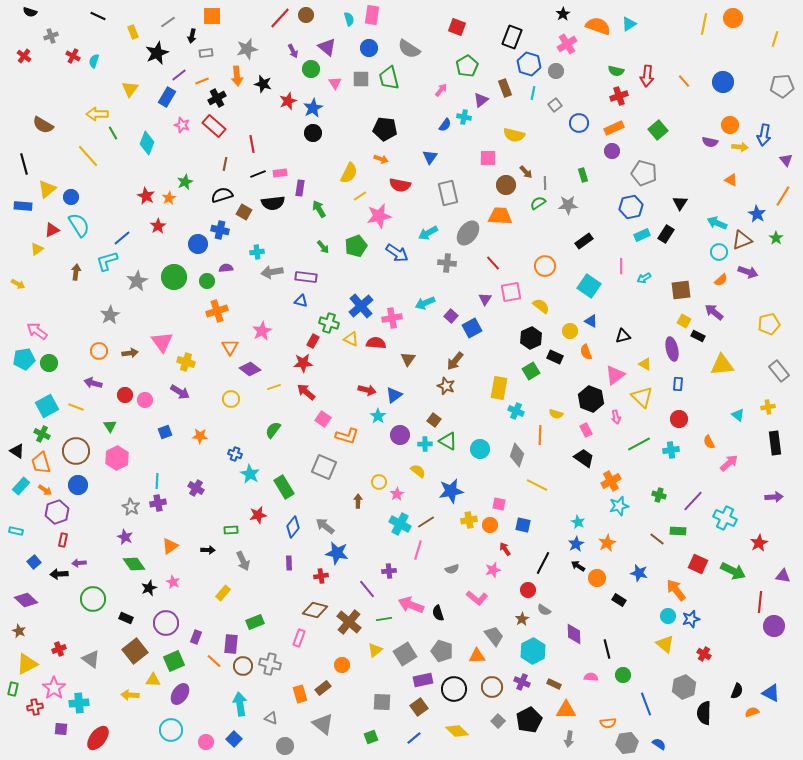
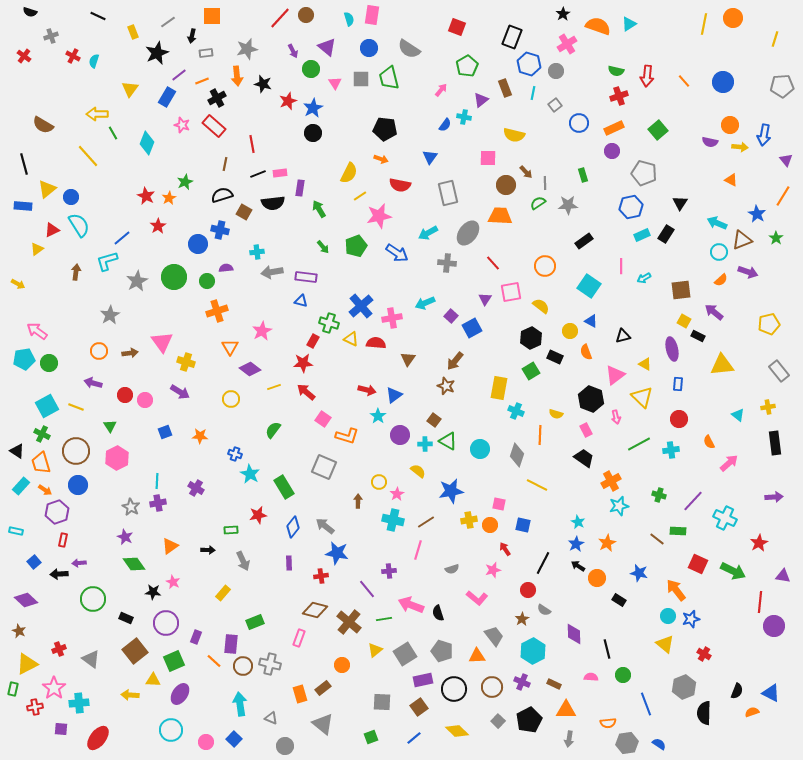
cyan cross at (400, 524): moved 7 px left, 4 px up; rotated 15 degrees counterclockwise
black star at (149, 588): moved 4 px right, 4 px down; rotated 28 degrees clockwise
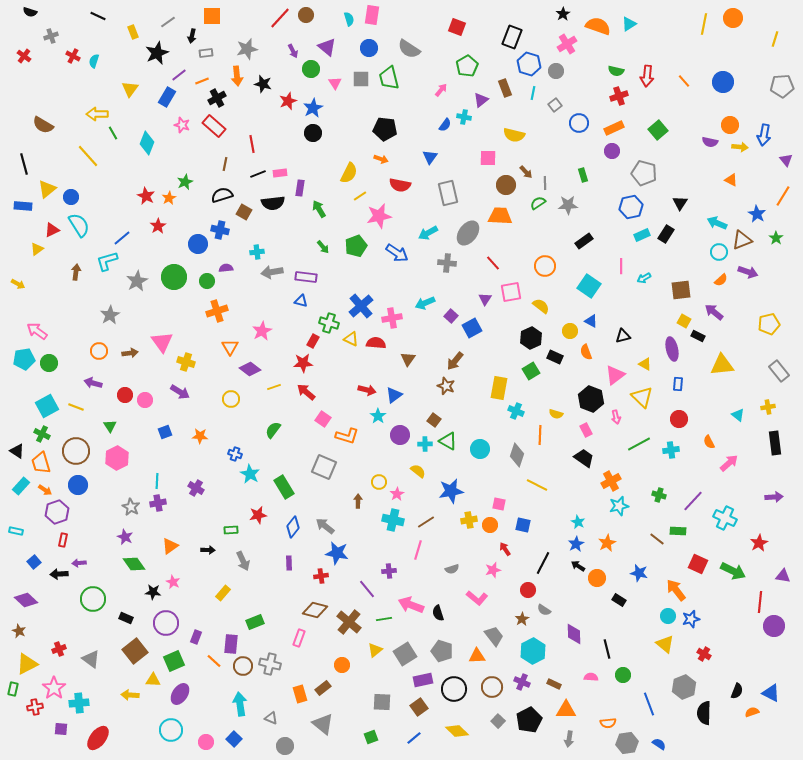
blue line at (646, 704): moved 3 px right
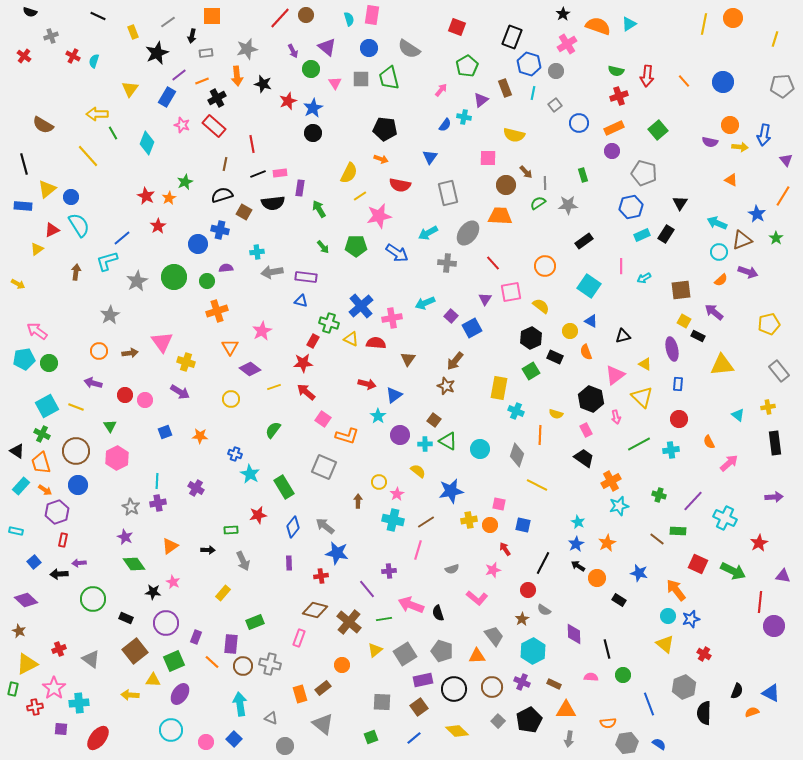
green pentagon at (356, 246): rotated 20 degrees clockwise
red arrow at (367, 390): moved 6 px up
orange line at (214, 661): moved 2 px left, 1 px down
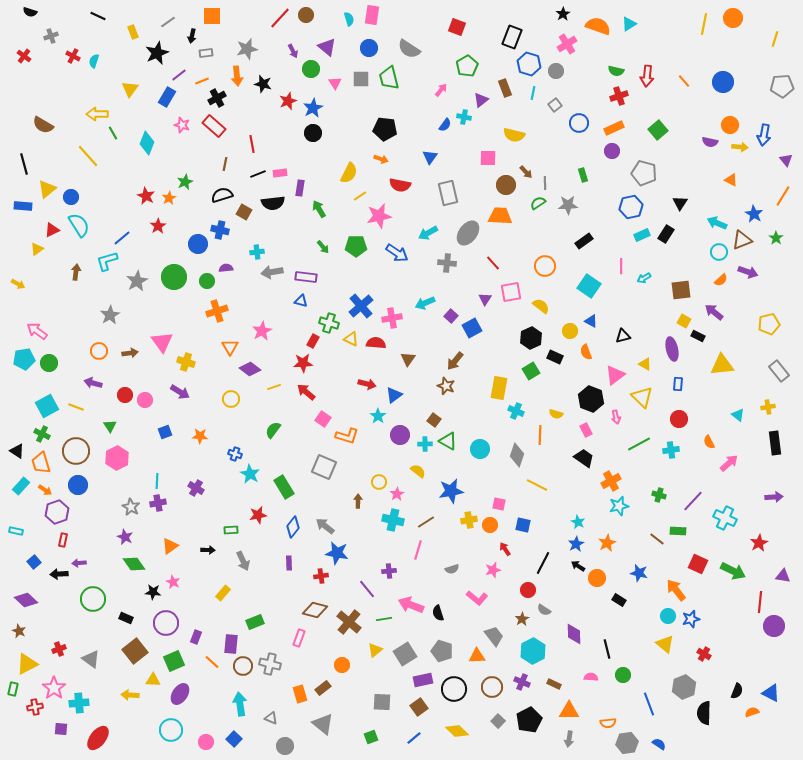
blue star at (757, 214): moved 3 px left
orange triangle at (566, 710): moved 3 px right, 1 px down
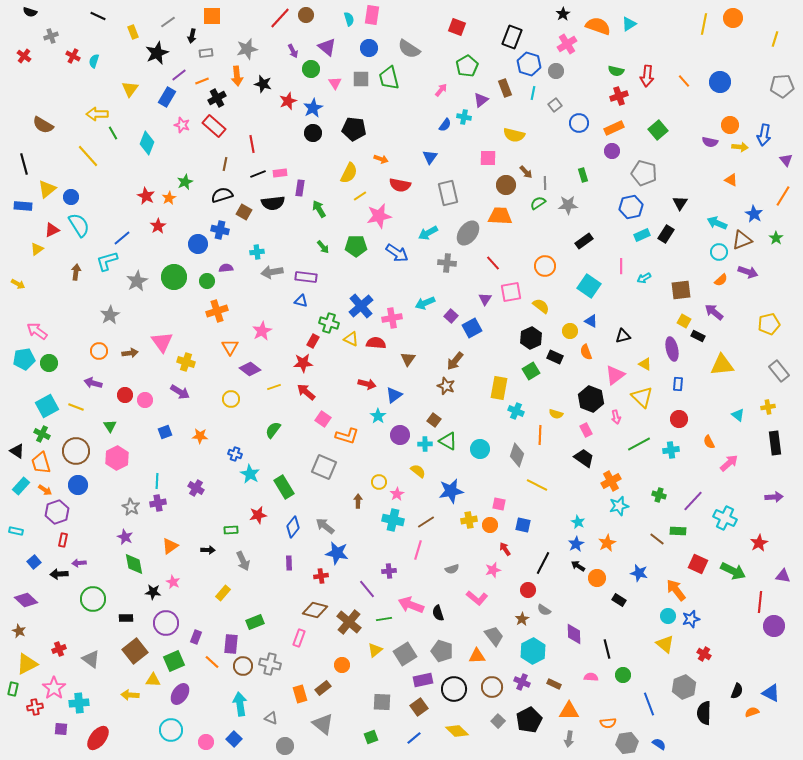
blue circle at (723, 82): moved 3 px left
black pentagon at (385, 129): moved 31 px left
green diamond at (134, 564): rotated 25 degrees clockwise
black rectangle at (126, 618): rotated 24 degrees counterclockwise
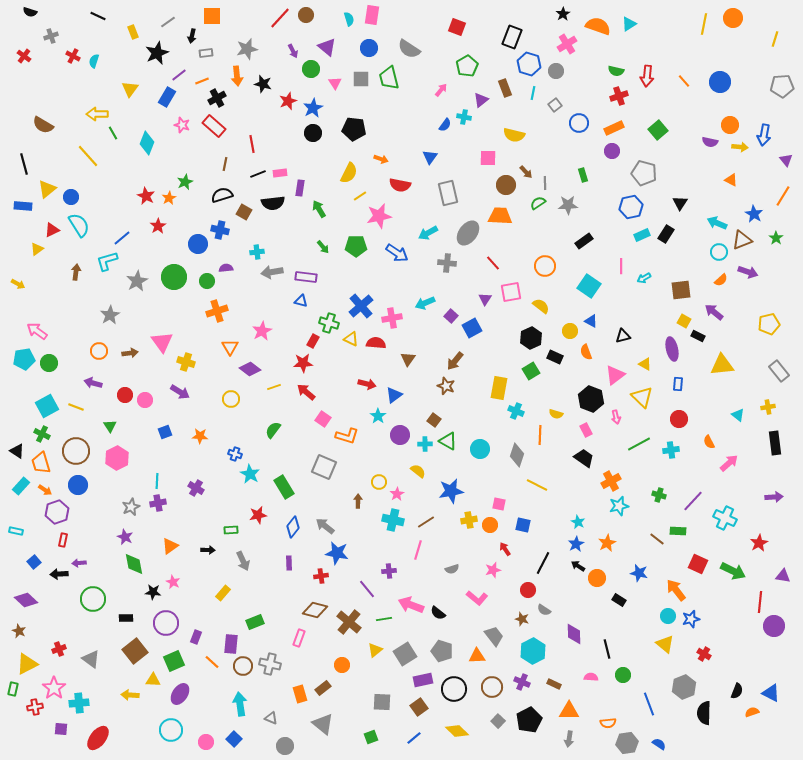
gray star at (131, 507): rotated 18 degrees clockwise
black semicircle at (438, 613): rotated 35 degrees counterclockwise
brown star at (522, 619): rotated 24 degrees counterclockwise
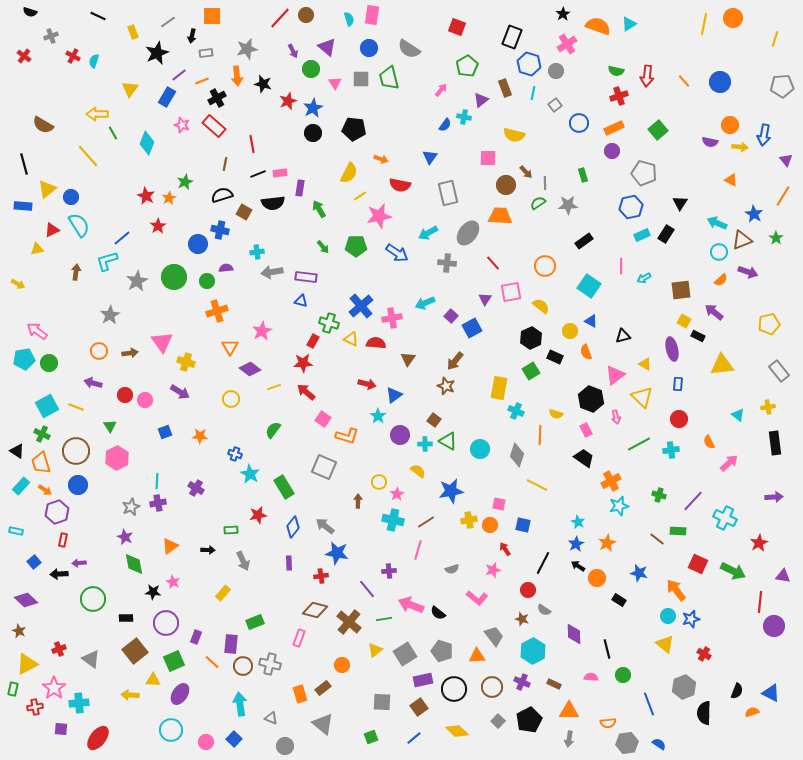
yellow triangle at (37, 249): rotated 24 degrees clockwise
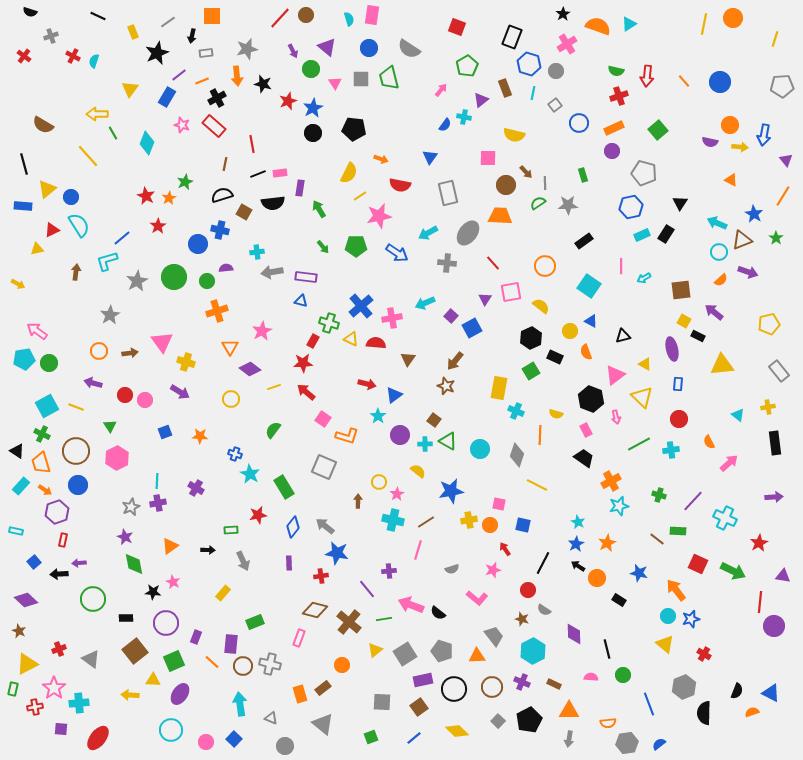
blue semicircle at (659, 744): rotated 72 degrees counterclockwise
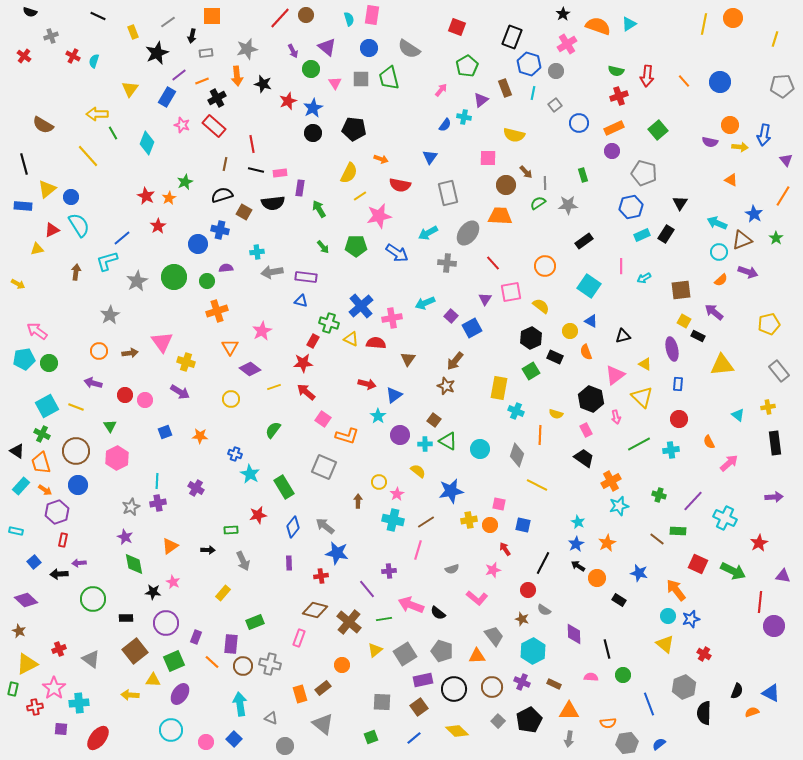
black line at (258, 174): moved 2 px left, 4 px up; rotated 35 degrees clockwise
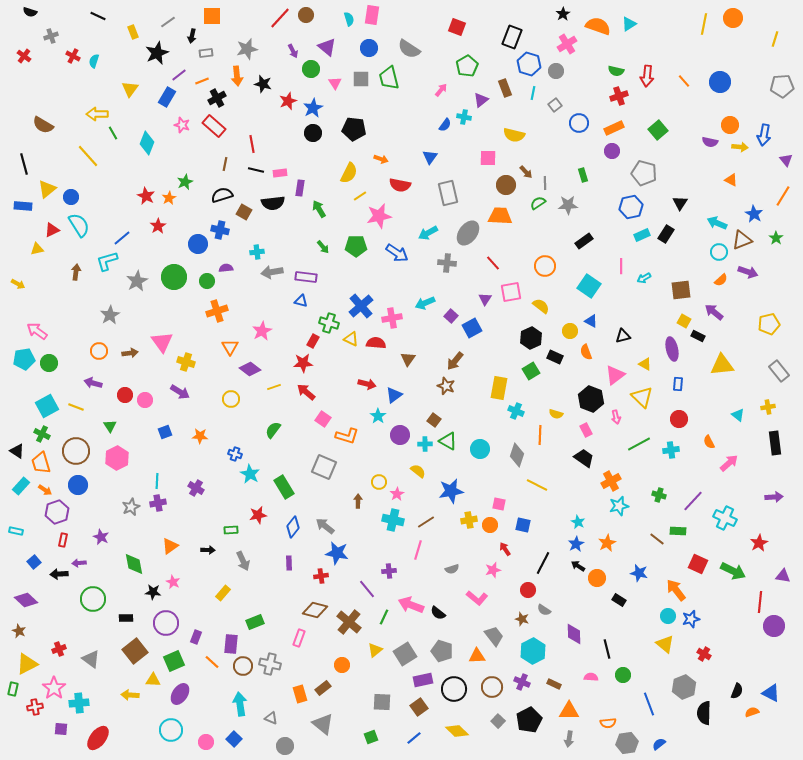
purple star at (125, 537): moved 24 px left
green line at (384, 619): moved 2 px up; rotated 56 degrees counterclockwise
